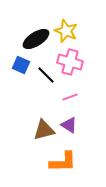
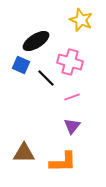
yellow star: moved 15 px right, 11 px up
black ellipse: moved 2 px down
black line: moved 3 px down
pink line: moved 2 px right
purple triangle: moved 3 px right, 1 px down; rotated 36 degrees clockwise
brown triangle: moved 20 px left, 23 px down; rotated 15 degrees clockwise
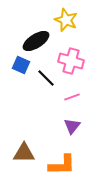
yellow star: moved 15 px left
pink cross: moved 1 px right, 1 px up
orange L-shape: moved 1 px left, 3 px down
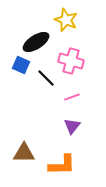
black ellipse: moved 1 px down
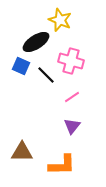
yellow star: moved 6 px left
blue square: moved 1 px down
black line: moved 3 px up
pink line: rotated 14 degrees counterclockwise
brown triangle: moved 2 px left, 1 px up
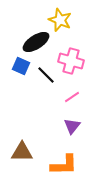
orange L-shape: moved 2 px right
